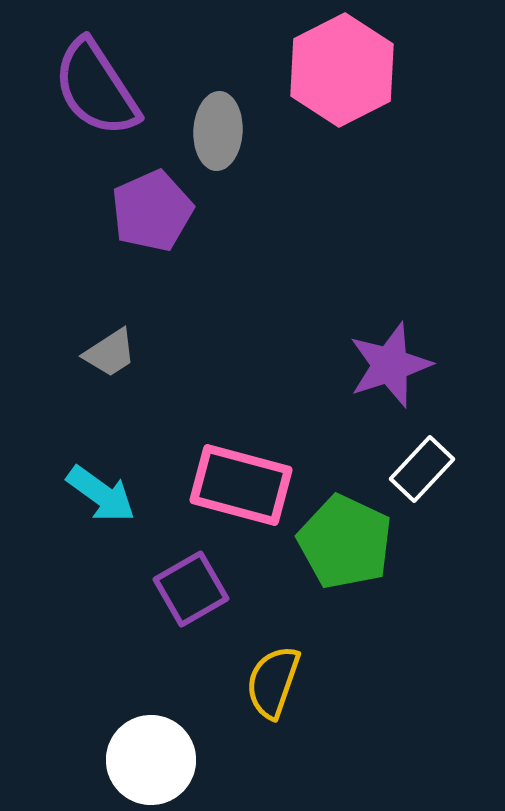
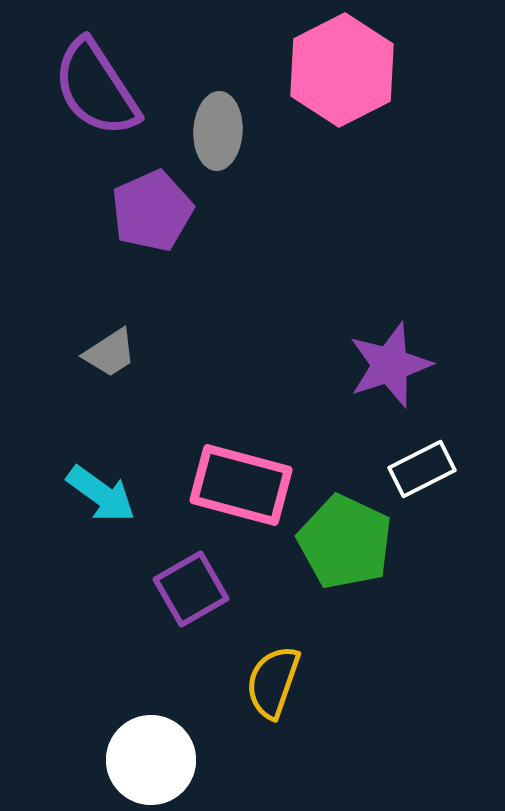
white rectangle: rotated 20 degrees clockwise
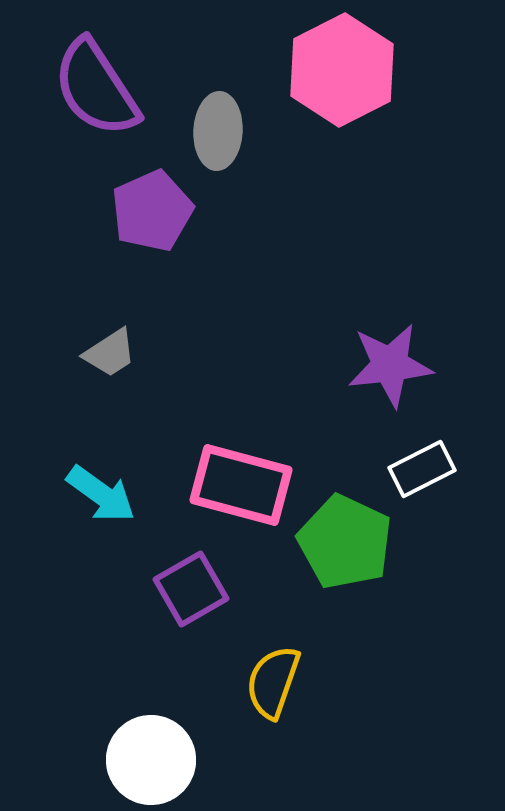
purple star: rotated 12 degrees clockwise
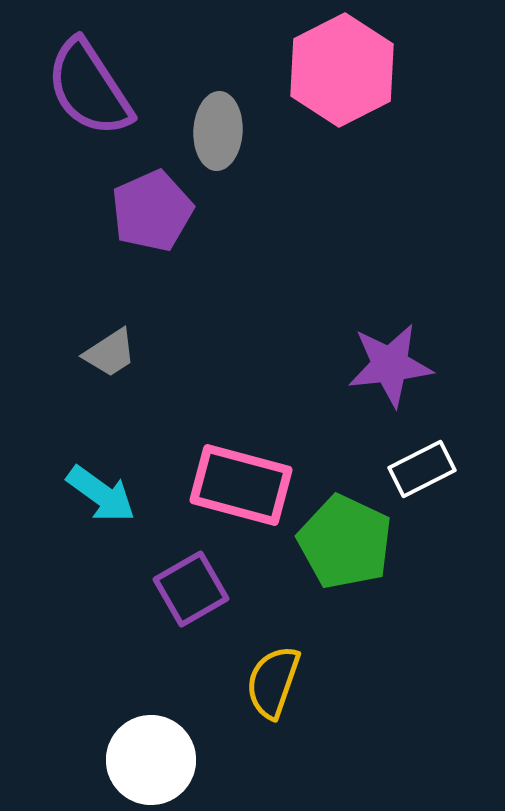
purple semicircle: moved 7 px left
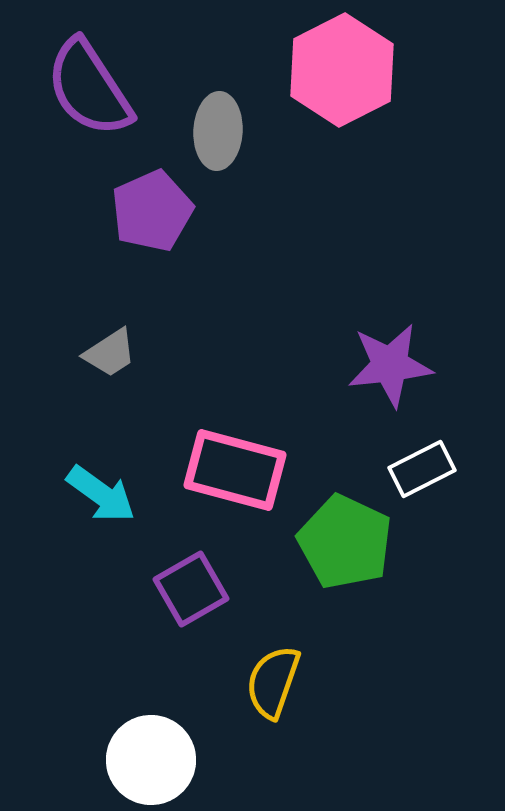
pink rectangle: moved 6 px left, 15 px up
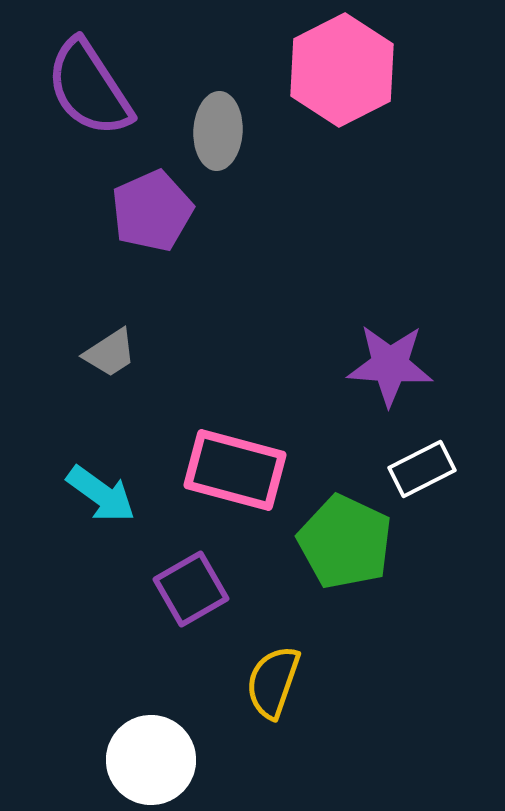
purple star: rotated 10 degrees clockwise
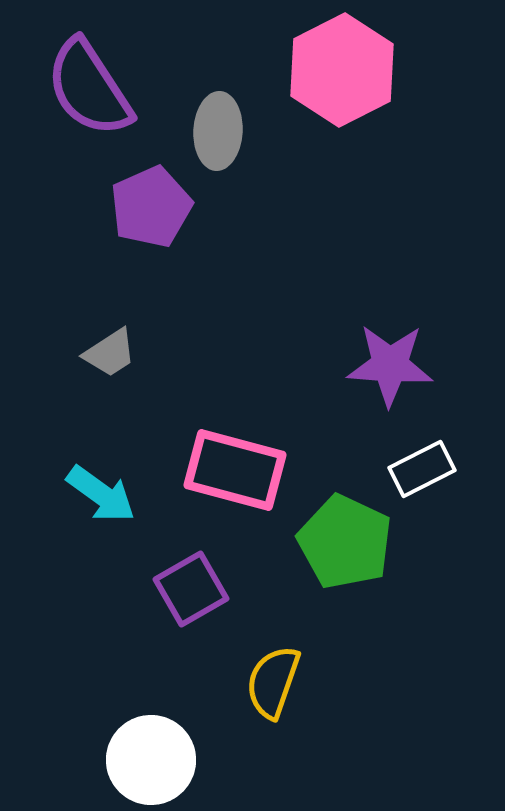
purple pentagon: moved 1 px left, 4 px up
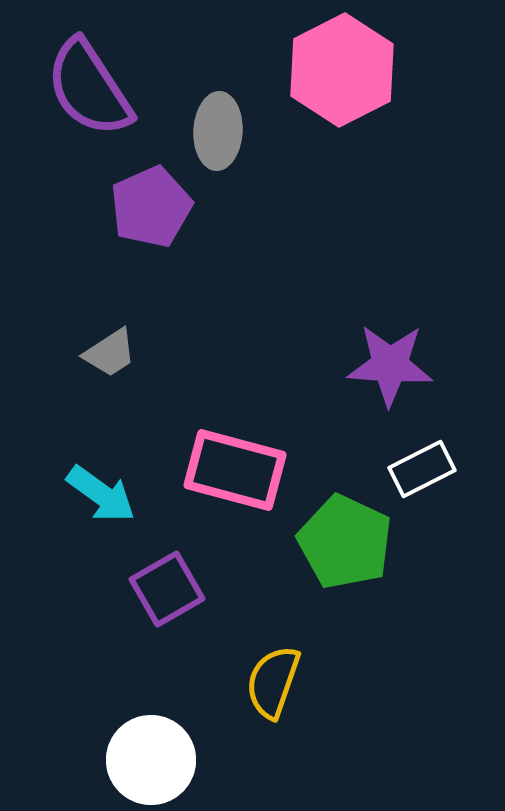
purple square: moved 24 px left
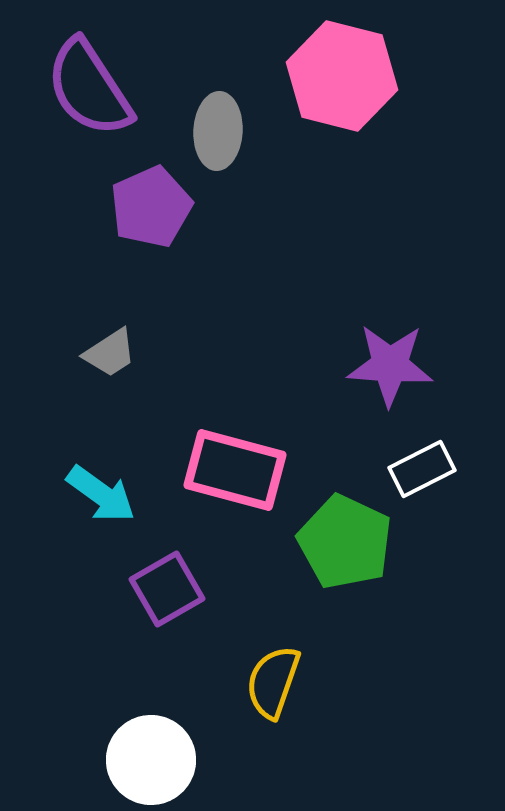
pink hexagon: moved 6 px down; rotated 19 degrees counterclockwise
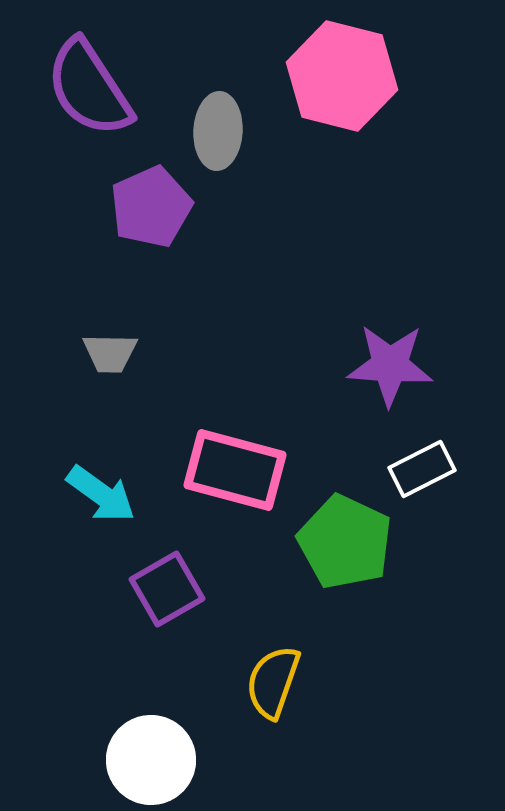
gray trapezoid: rotated 34 degrees clockwise
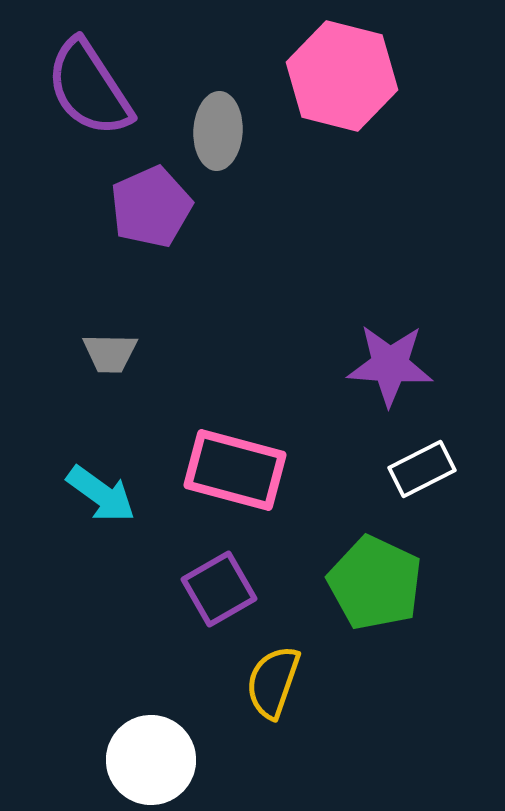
green pentagon: moved 30 px right, 41 px down
purple square: moved 52 px right
